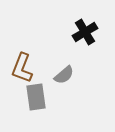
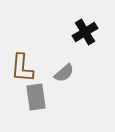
brown L-shape: rotated 16 degrees counterclockwise
gray semicircle: moved 2 px up
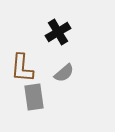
black cross: moved 27 px left
gray rectangle: moved 2 px left
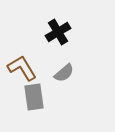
brown L-shape: rotated 144 degrees clockwise
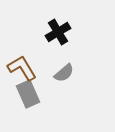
gray rectangle: moved 6 px left, 3 px up; rotated 16 degrees counterclockwise
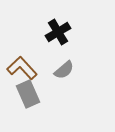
brown L-shape: rotated 12 degrees counterclockwise
gray semicircle: moved 3 px up
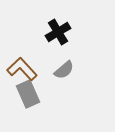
brown L-shape: moved 1 px down
